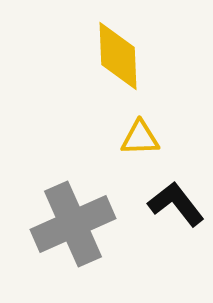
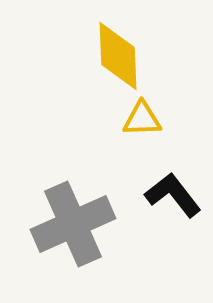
yellow triangle: moved 2 px right, 19 px up
black L-shape: moved 3 px left, 9 px up
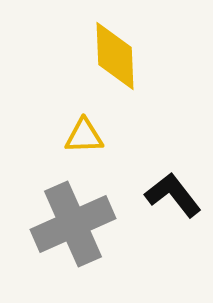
yellow diamond: moved 3 px left
yellow triangle: moved 58 px left, 17 px down
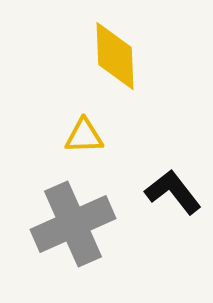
black L-shape: moved 3 px up
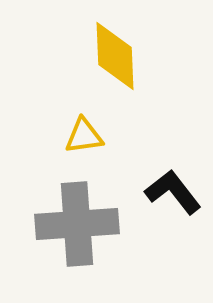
yellow triangle: rotated 6 degrees counterclockwise
gray cross: moved 4 px right; rotated 20 degrees clockwise
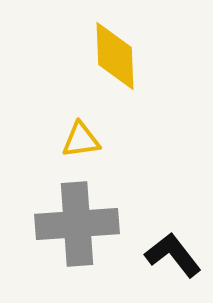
yellow triangle: moved 3 px left, 4 px down
black L-shape: moved 63 px down
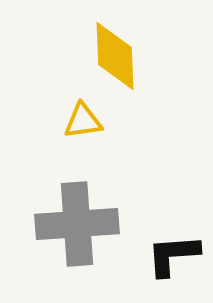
yellow triangle: moved 2 px right, 19 px up
black L-shape: rotated 56 degrees counterclockwise
